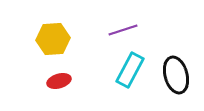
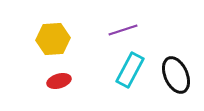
black ellipse: rotated 9 degrees counterclockwise
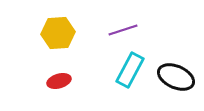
yellow hexagon: moved 5 px right, 6 px up
black ellipse: moved 2 px down; rotated 42 degrees counterclockwise
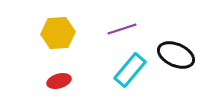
purple line: moved 1 px left, 1 px up
cyan rectangle: rotated 12 degrees clockwise
black ellipse: moved 22 px up
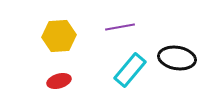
purple line: moved 2 px left, 2 px up; rotated 8 degrees clockwise
yellow hexagon: moved 1 px right, 3 px down
black ellipse: moved 1 px right, 3 px down; rotated 15 degrees counterclockwise
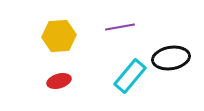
black ellipse: moved 6 px left; rotated 18 degrees counterclockwise
cyan rectangle: moved 6 px down
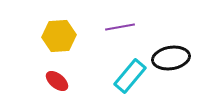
red ellipse: moved 2 px left; rotated 55 degrees clockwise
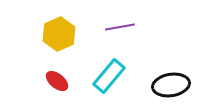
yellow hexagon: moved 2 px up; rotated 20 degrees counterclockwise
black ellipse: moved 27 px down
cyan rectangle: moved 21 px left
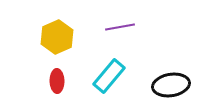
yellow hexagon: moved 2 px left, 3 px down
red ellipse: rotated 50 degrees clockwise
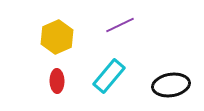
purple line: moved 2 px up; rotated 16 degrees counterclockwise
